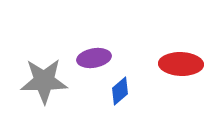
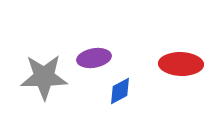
gray star: moved 4 px up
blue diamond: rotated 12 degrees clockwise
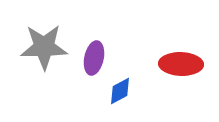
purple ellipse: rotated 68 degrees counterclockwise
gray star: moved 30 px up
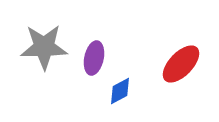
red ellipse: rotated 48 degrees counterclockwise
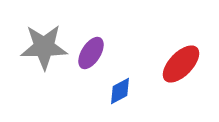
purple ellipse: moved 3 px left, 5 px up; rotated 20 degrees clockwise
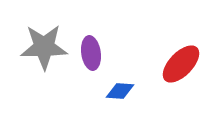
purple ellipse: rotated 40 degrees counterclockwise
blue diamond: rotated 32 degrees clockwise
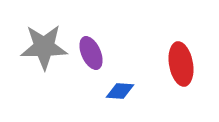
purple ellipse: rotated 16 degrees counterclockwise
red ellipse: rotated 54 degrees counterclockwise
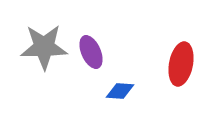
purple ellipse: moved 1 px up
red ellipse: rotated 21 degrees clockwise
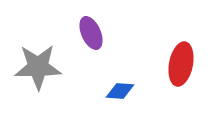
gray star: moved 6 px left, 20 px down
purple ellipse: moved 19 px up
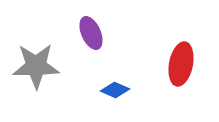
gray star: moved 2 px left, 1 px up
blue diamond: moved 5 px left, 1 px up; rotated 20 degrees clockwise
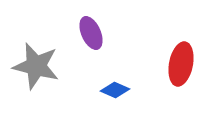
gray star: rotated 15 degrees clockwise
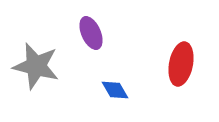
blue diamond: rotated 36 degrees clockwise
